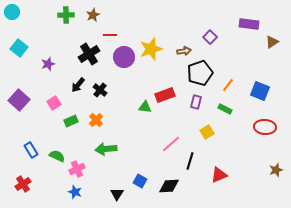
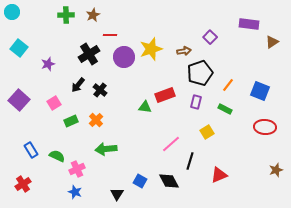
black diamond at (169, 186): moved 5 px up; rotated 65 degrees clockwise
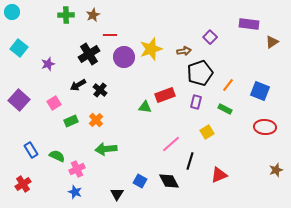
black arrow at (78, 85): rotated 21 degrees clockwise
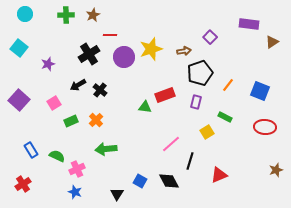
cyan circle at (12, 12): moved 13 px right, 2 px down
green rectangle at (225, 109): moved 8 px down
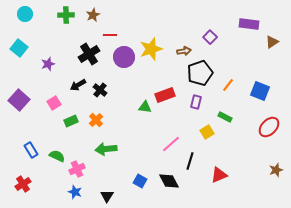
red ellipse at (265, 127): moved 4 px right; rotated 50 degrees counterclockwise
black triangle at (117, 194): moved 10 px left, 2 px down
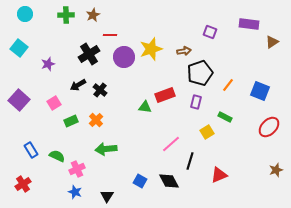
purple square at (210, 37): moved 5 px up; rotated 24 degrees counterclockwise
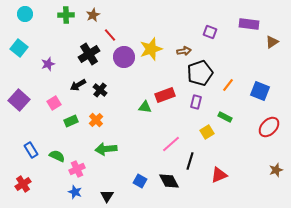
red line at (110, 35): rotated 48 degrees clockwise
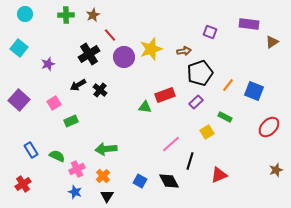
blue square at (260, 91): moved 6 px left
purple rectangle at (196, 102): rotated 32 degrees clockwise
orange cross at (96, 120): moved 7 px right, 56 px down
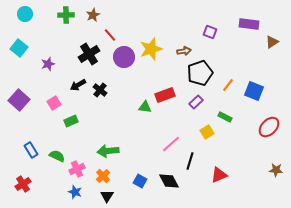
green arrow at (106, 149): moved 2 px right, 2 px down
brown star at (276, 170): rotated 24 degrees clockwise
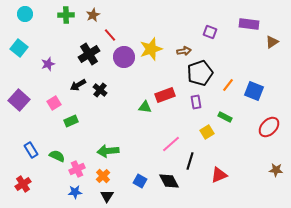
purple rectangle at (196, 102): rotated 56 degrees counterclockwise
blue star at (75, 192): rotated 24 degrees counterclockwise
